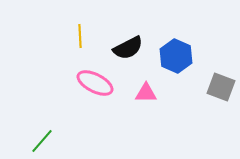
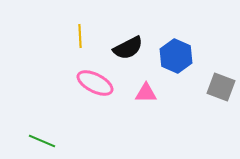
green line: rotated 72 degrees clockwise
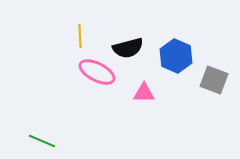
black semicircle: rotated 12 degrees clockwise
pink ellipse: moved 2 px right, 11 px up
gray square: moved 7 px left, 7 px up
pink triangle: moved 2 px left
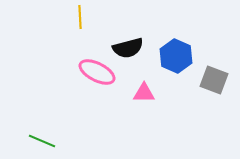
yellow line: moved 19 px up
